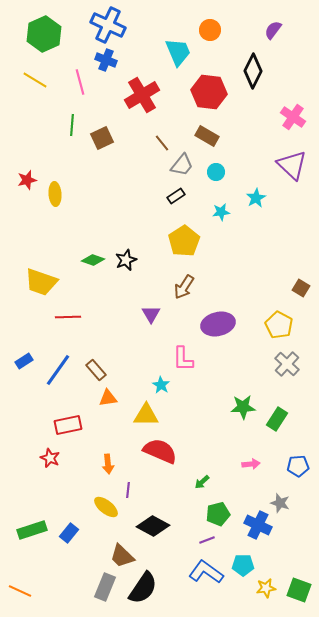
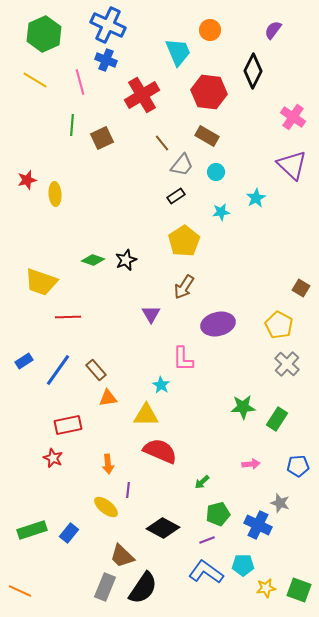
red star at (50, 458): moved 3 px right
black diamond at (153, 526): moved 10 px right, 2 px down
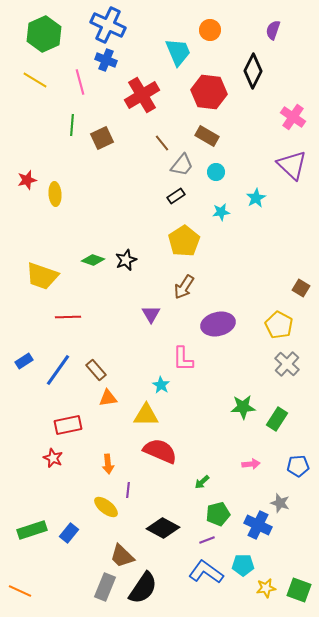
purple semicircle at (273, 30): rotated 18 degrees counterclockwise
yellow trapezoid at (41, 282): moved 1 px right, 6 px up
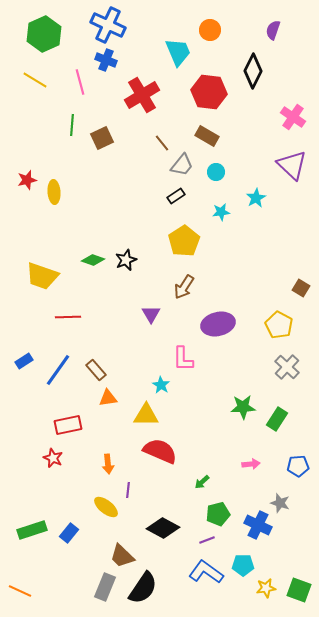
yellow ellipse at (55, 194): moved 1 px left, 2 px up
gray cross at (287, 364): moved 3 px down
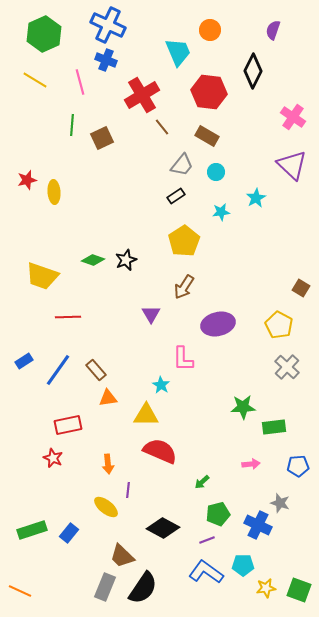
brown line at (162, 143): moved 16 px up
green rectangle at (277, 419): moved 3 px left, 8 px down; rotated 50 degrees clockwise
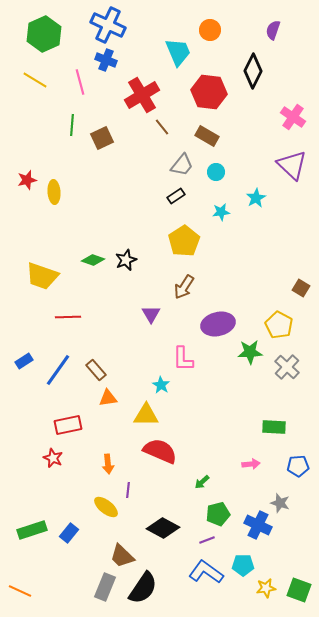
green star at (243, 407): moved 7 px right, 55 px up
green rectangle at (274, 427): rotated 10 degrees clockwise
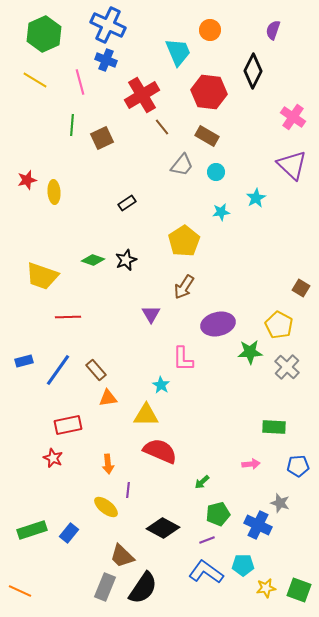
black rectangle at (176, 196): moved 49 px left, 7 px down
blue rectangle at (24, 361): rotated 18 degrees clockwise
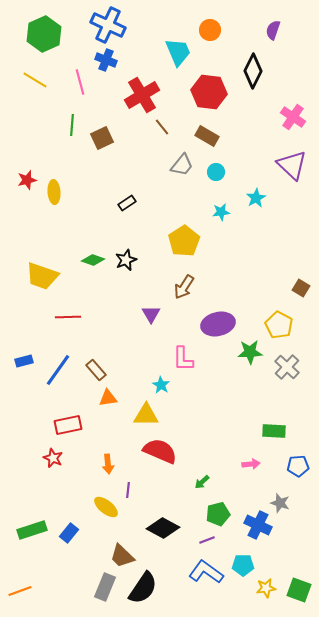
green rectangle at (274, 427): moved 4 px down
orange line at (20, 591): rotated 45 degrees counterclockwise
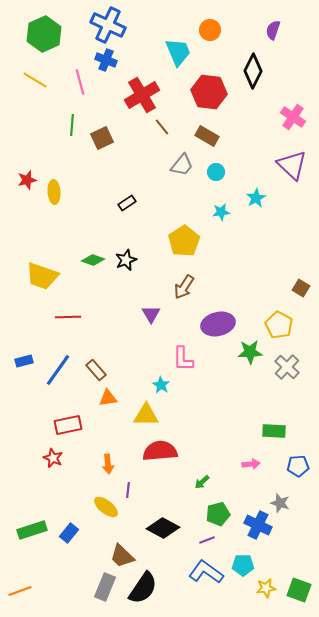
red semicircle at (160, 451): rotated 28 degrees counterclockwise
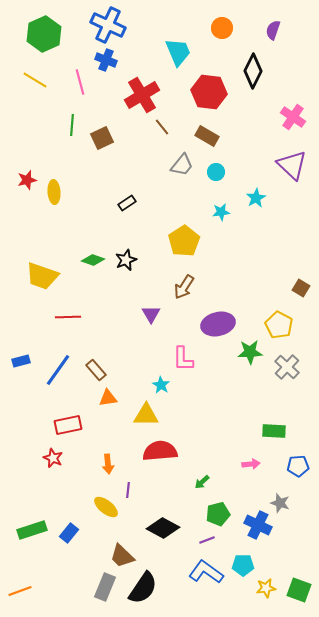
orange circle at (210, 30): moved 12 px right, 2 px up
blue rectangle at (24, 361): moved 3 px left
